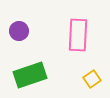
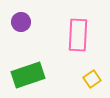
purple circle: moved 2 px right, 9 px up
green rectangle: moved 2 px left
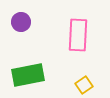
green rectangle: rotated 8 degrees clockwise
yellow square: moved 8 px left, 6 px down
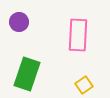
purple circle: moved 2 px left
green rectangle: moved 1 px left, 1 px up; rotated 60 degrees counterclockwise
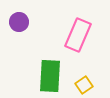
pink rectangle: rotated 20 degrees clockwise
green rectangle: moved 23 px right, 2 px down; rotated 16 degrees counterclockwise
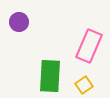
pink rectangle: moved 11 px right, 11 px down
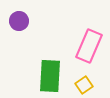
purple circle: moved 1 px up
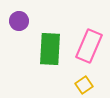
green rectangle: moved 27 px up
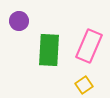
green rectangle: moved 1 px left, 1 px down
